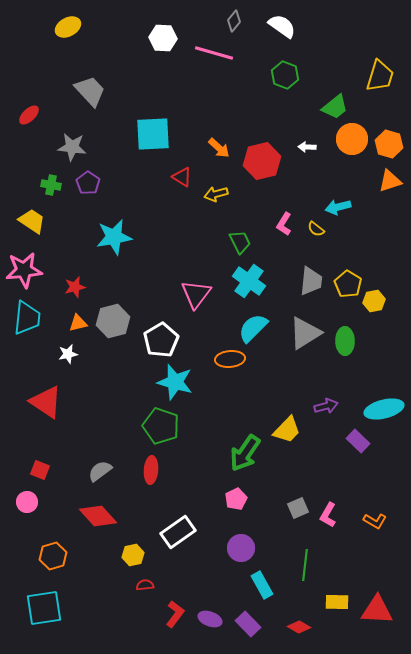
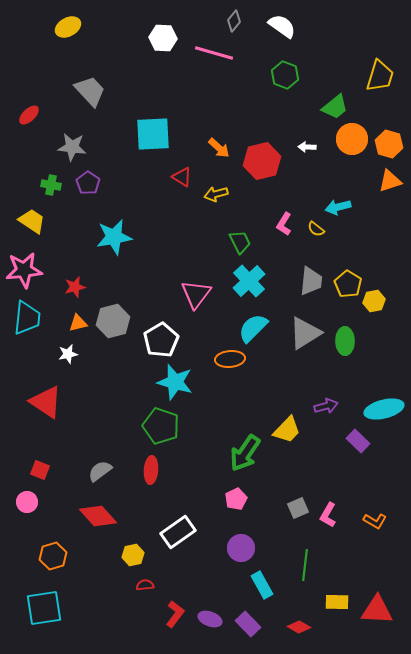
cyan cross at (249, 281): rotated 12 degrees clockwise
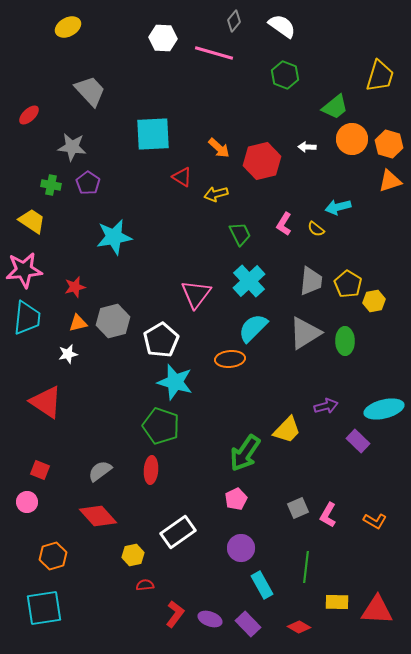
green trapezoid at (240, 242): moved 8 px up
green line at (305, 565): moved 1 px right, 2 px down
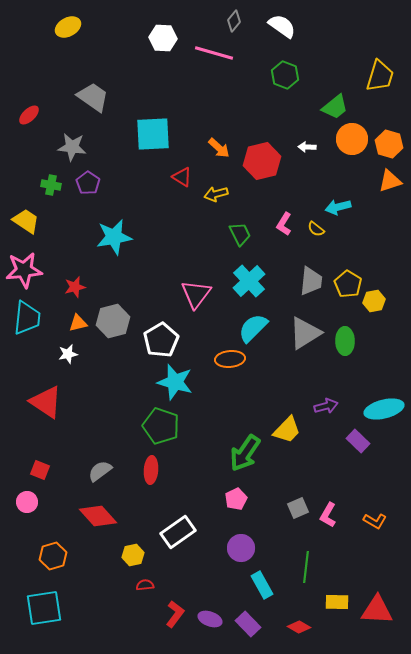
gray trapezoid at (90, 91): moved 3 px right, 6 px down; rotated 12 degrees counterclockwise
yellow trapezoid at (32, 221): moved 6 px left
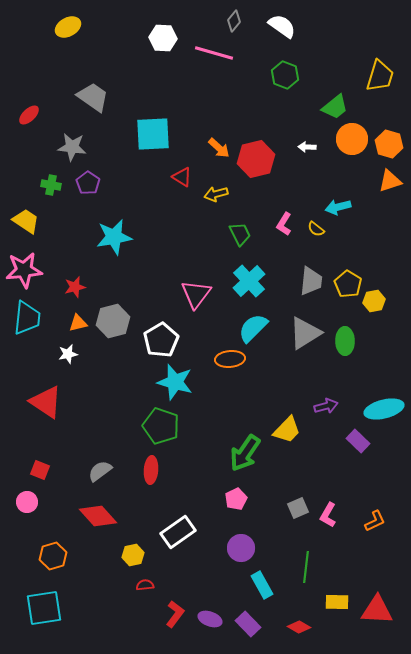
red hexagon at (262, 161): moved 6 px left, 2 px up
orange L-shape at (375, 521): rotated 55 degrees counterclockwise
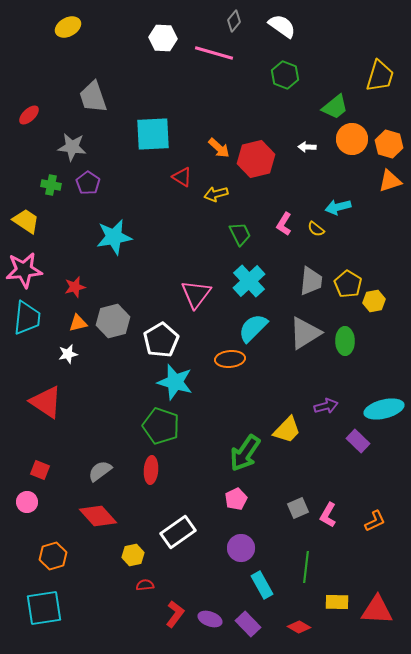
gray trapezoid at (93, 97): rotated 144 degrees counterclockwise
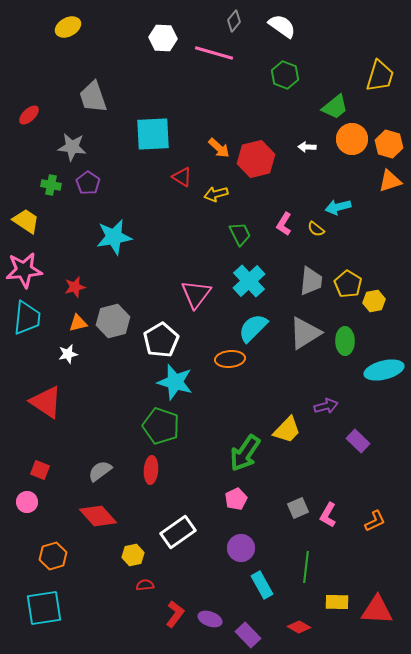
cyan ellipse at (384, 409): moved 39 px up
purple rectangle at (248, 624): moved 11 px down
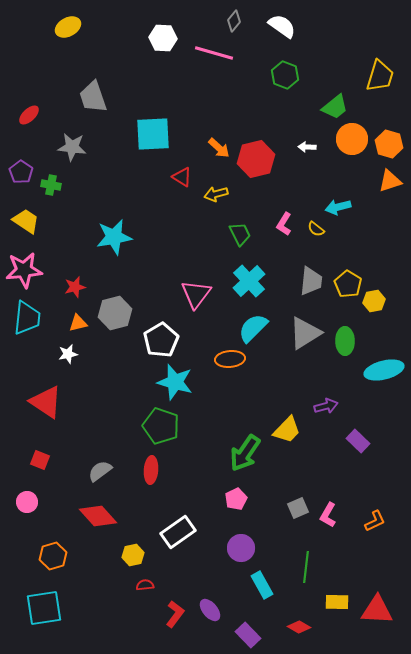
purple pentagon at (88, 183): moved 67 px left, 11 px up
gray hexagon at (113, 321): moved 2 px right, 8 px up
red square at (40, 470): moved 10 px up
purple ellipse at (210, 619): moved 9 px up; rotated 30 degrees clockwise
